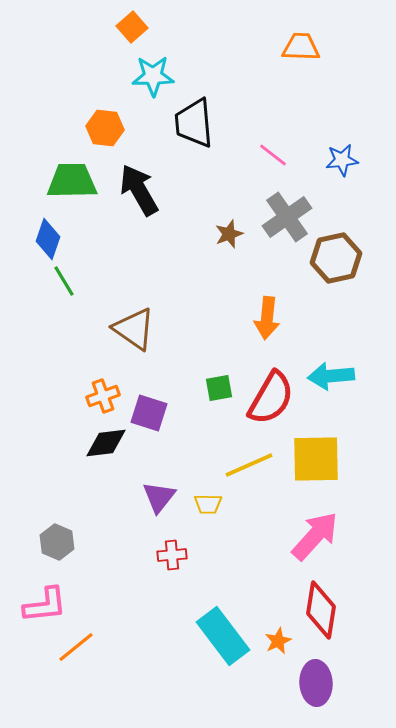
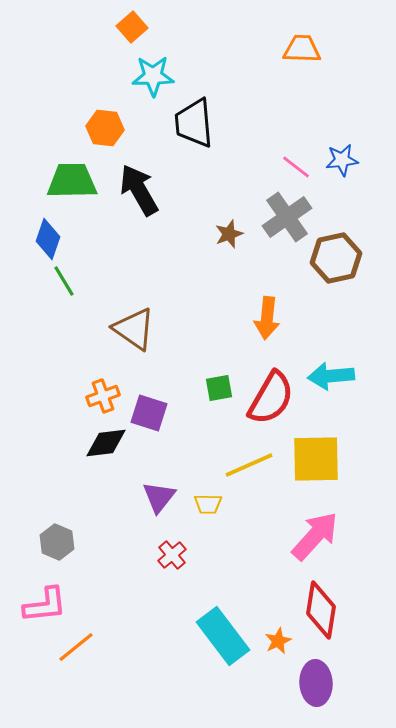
orange trapezoid: moved 1 px right, 2 px down
pink line: moved 23 px right, 12 px down
red cross: rotated 36 degrees counterclockwise
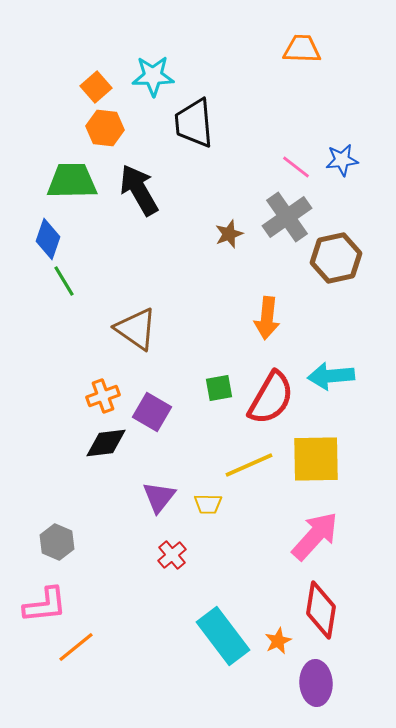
orange square: moved 36 px left, 60 px down
brown triangle: moved 2 px right
purple square: moved 3 px right, 1 px up; rotated 12 degrees clockwise
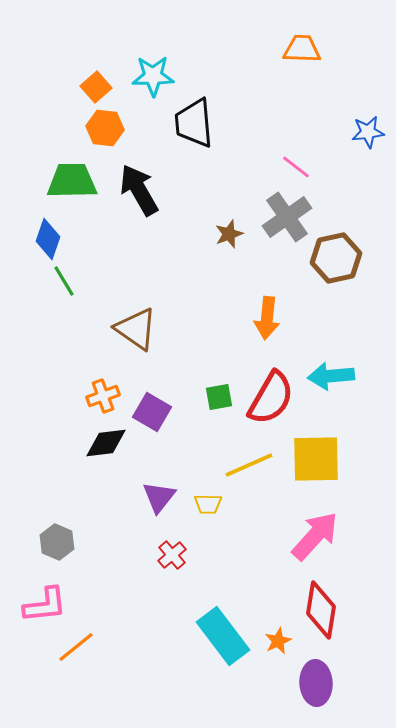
blue star: moved 26 px right, 28 px up
green square: moved 9 px down
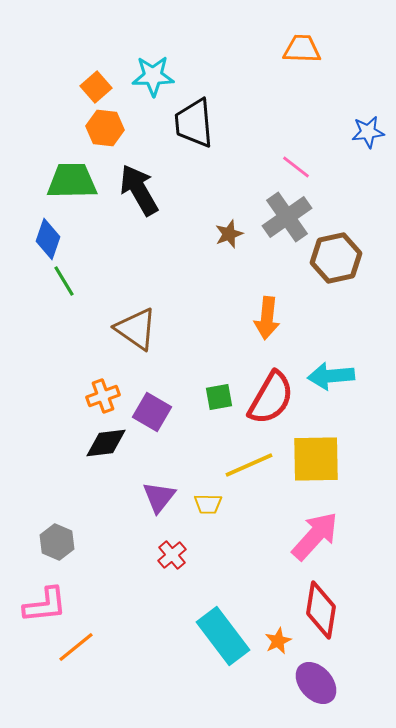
purple ellipse: rotated 39 degrees counterclockwise
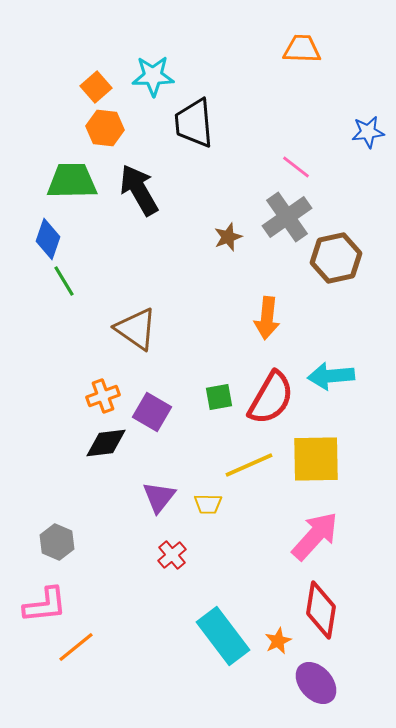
brown star: moved 1 px left, 3 px down
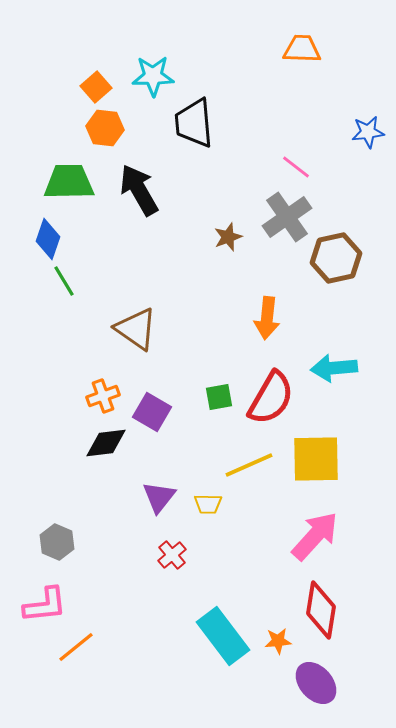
green trapezoid: moved 3 px left, 1 px down
cyan arrow: moved 3 px right, 8 px up
orange star: rotated 20 degrees clockwise
